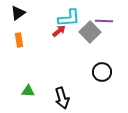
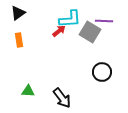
cyan L-shape: moved 1 px right, 1 px down
gray square: rotated 15 degrees counterclockwise
black arrow: rotated 20 degrees counterclockwise
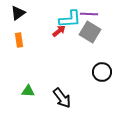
purple line: moved 15 px left, 7 px up
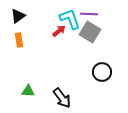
black triangle: moved 3 px down
cyan L-shape: rotated 105 degrees counterclockwise
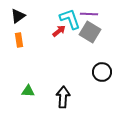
black arrow: moved 1 px right, 1 px up; rotated 140 degrees counterclockwise
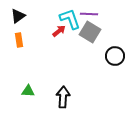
black circle: moved 13 px right, 16 px up
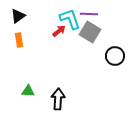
black arrow: moved 5 px left, 2 px down
